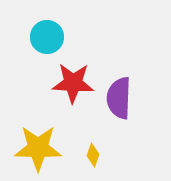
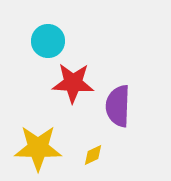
cyan circle: moved 1 px right, 4 px down
purple semicircle: moved 1 px left, 8 px down
yellow diamond: rotated 45 degrees clockwise
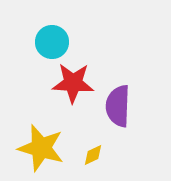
cyan circle: moved 4 px right, 1 px down
yellow star: moved 3 px right; rotated 15 degrees clockwise
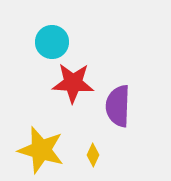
yellow star: moved 2 px down
yellow diamond: rotated 40 degrees counterclockwise
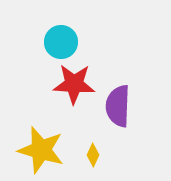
cyan circle: moved 9 px right
red star: moved 1 px right, 1 px down
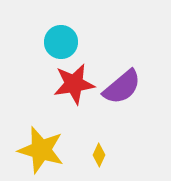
red star: rotated 12 degrees counterclockwise
purple semicircle: moved 4 px right, 19 px up; rotated 132 degrees counterclockwise
yellow diamond: moved 6 px right
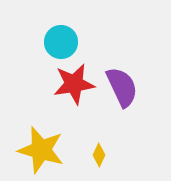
purple semicircle: rotated 75 degrees counterclockwise
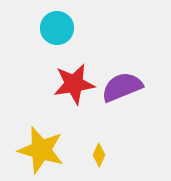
cyan circle: moved 4 px left, 14 px up
purple semicircle: rotated 87 degrees counterclockwise
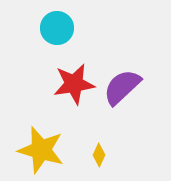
purple semicircle: rotated 21 degrees counterclockwise
